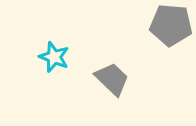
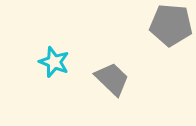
cyan star: moved 5 px down
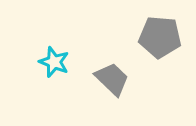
gray pentagon: moved 11 px left, 12 px down
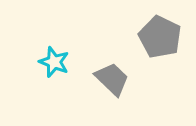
gray pentagon: rotated 21 degrees clockwise
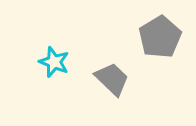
gray pentagon: rotated 15 degrees clockwise
